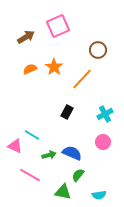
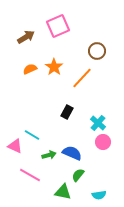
brown circle: moved 1 px left, 1 px down
orange line: moved 1 px up
cyan cross: moved 7 px left, 9 px down; rotated 21 degrees counterclockwise
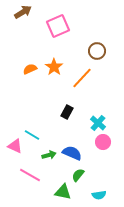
brown arrow: moved 3 px left, 25 px up
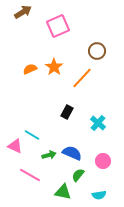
pink circle: moved 19 px down
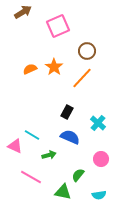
brown circle: moved 10 px left
blue semicircle: moved 2 px left, 16 px up
pink circle: moved 2 px left, 2 px up
pink line: moved 1 px right, 2 px down
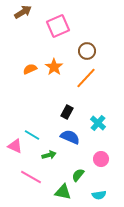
orange line: moved 4 px right
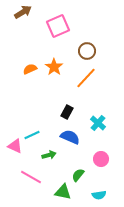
cyan line: rotated 56 degrees counterclockwise
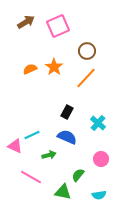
brown arrow: moved 3 px right, 10 px down
blue semicircle: moved 3 px left
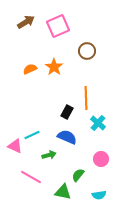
orange line: moved 20 px down; rotated 45 degrees counterclockwise
